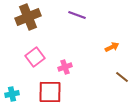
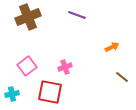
pink square: moved 8 px left, 9 px down
red square: rotated 10 degrees clockwise
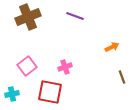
purple line: moved 2 px left, 1 px down
brown line: rotated 32 degrees clockwise
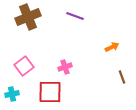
pink square: moved 3 px left
red square: rotated 10 degrees counterclockwise
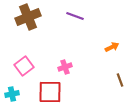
brown line: moved 2 px left, 3 px down
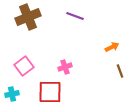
brown line: moved 9 px up
